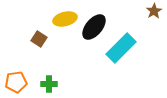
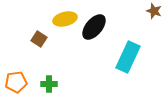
brown star: rotated 21 degrees counterclockwise
cyan rectangle: moved 7 px right, 9 px down; rotated 20 degrees counterclockwise
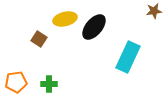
brown star: rotated 28 degrees counterclockwise
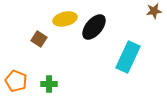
orange pentagon: moved 1 px up; rotated 30 degrees clockwise
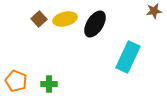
black ellipse: moved 1 px right, 3 px up; rotated 8 degrees counterclockwise
brown square: moved 20 px up; rotated 14 degrees clockwise
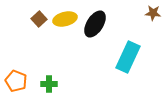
brown star: moved 1 px left, 2 px down; rotated 14 degrees clockwise
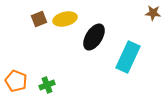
brown square: rotated 21 degrees clockwise
black ellipse: moved 1 px left, 13 px down
green cross: moved 2 px left, 1 px down; rotated 21 degrees counterclockwise
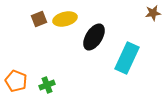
brown star: rotated 14 degrees counterclockwise
cyan rectangle: moved 1 px left, 1 px down
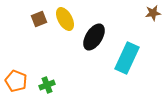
yellow ellipse: rotated 75 degrees clockwise
